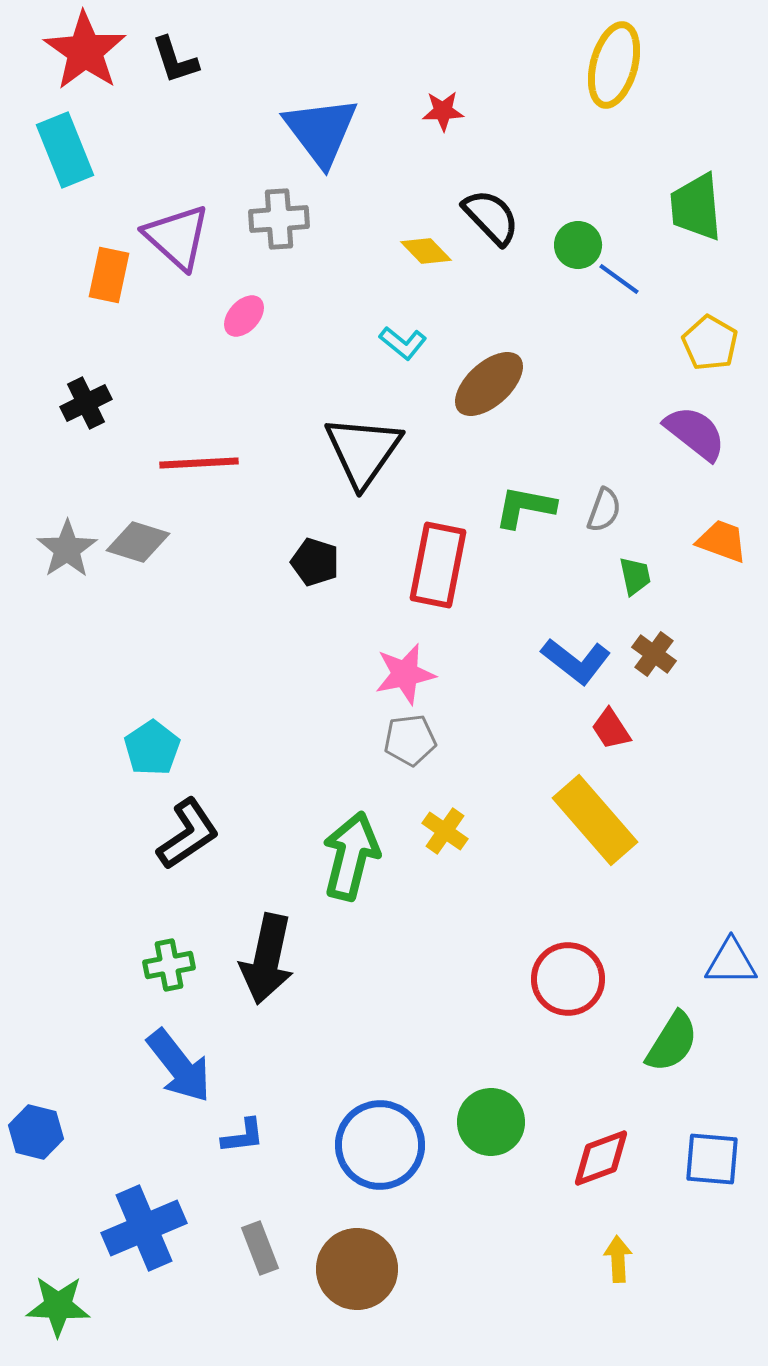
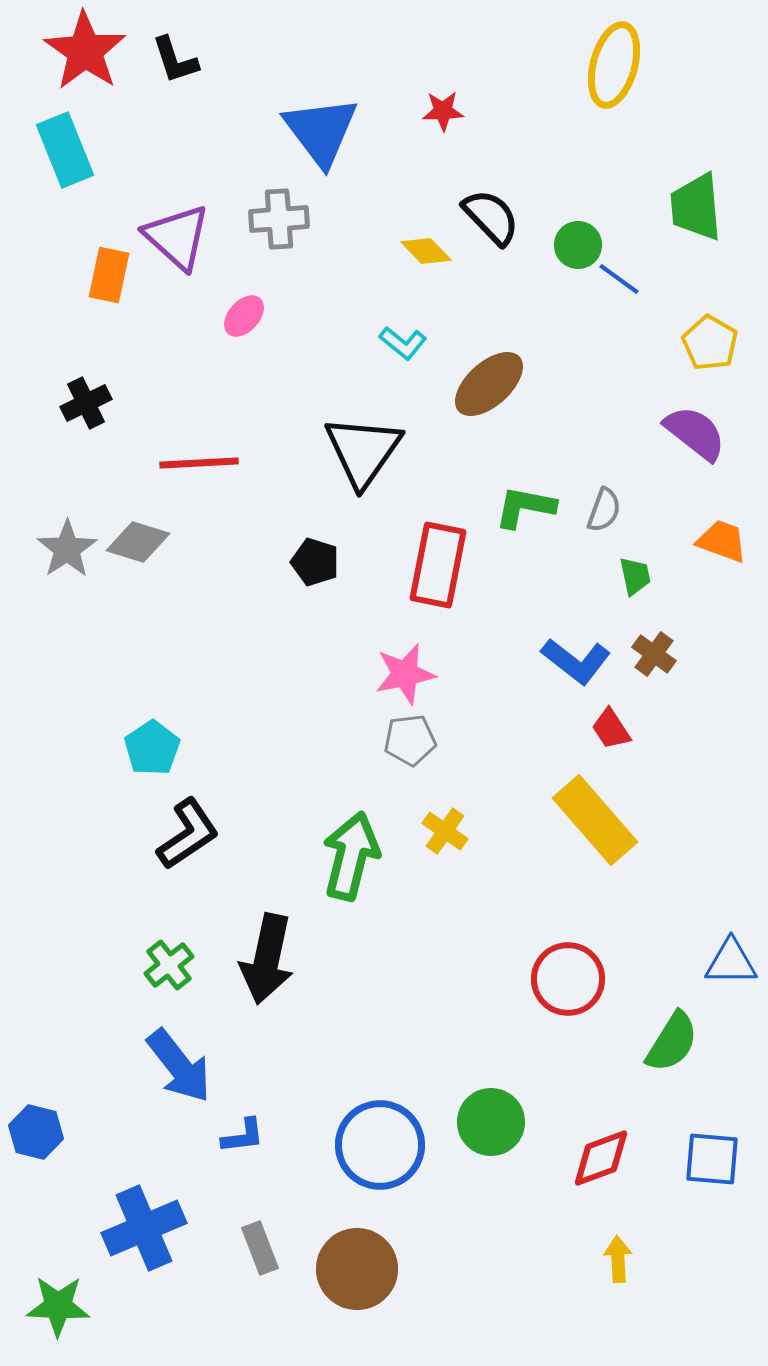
green cross at (169, 965): rotated 27 degrees counterclockwise
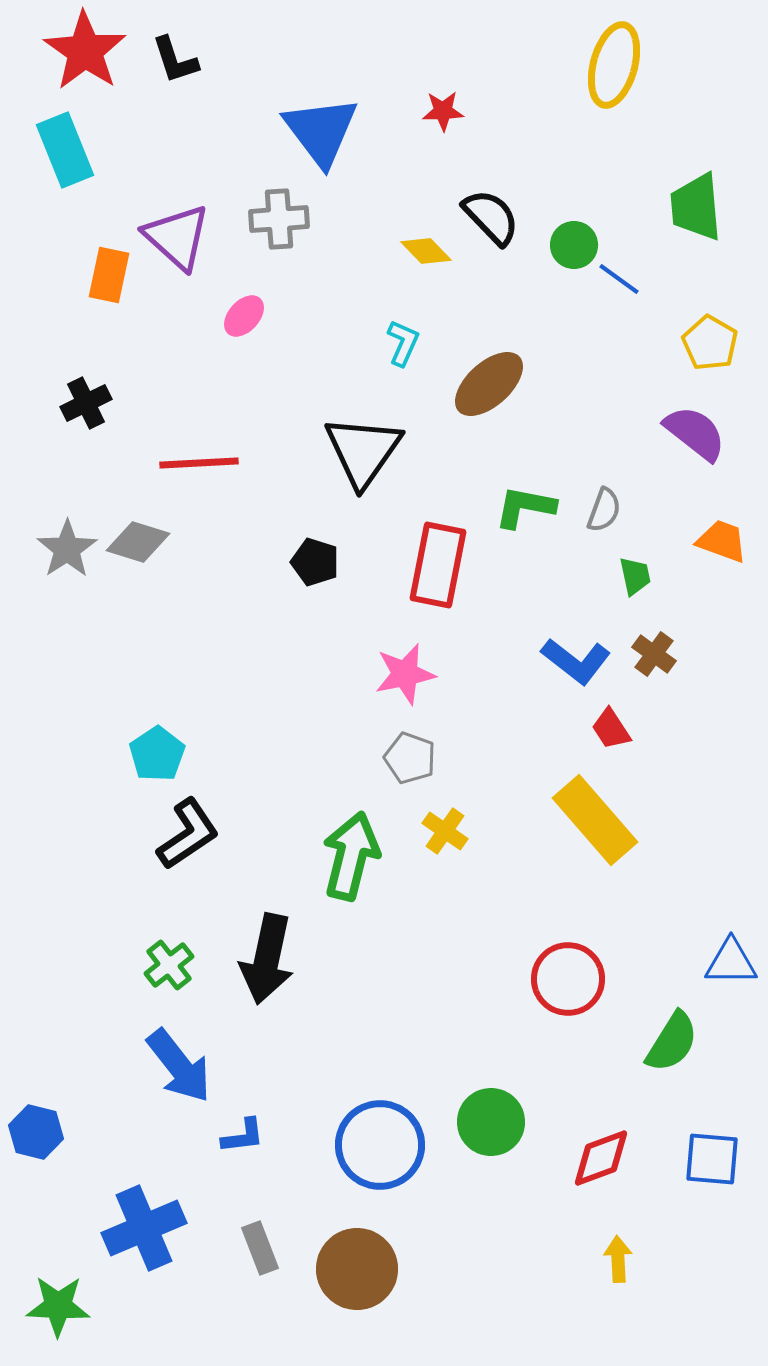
green circle at (578, 245): moved 4 px left
cyan L-shape at (403, 343): rotated 105 degrees counterclockwise
gray pentagon at (410, 740): moved 18 px down; rotated 27 degrees clockwise
cyan pentagon at (152, 748): moved 5 px right, 6 px down
